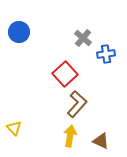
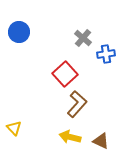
yellow arrow: moved 1 px down; rotated 85 degrees counterclockwise
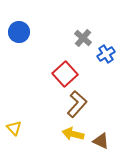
blue cross: rotated 24 degrees counterclockwise
yellow arrow: moved 3 px right, 3 px up
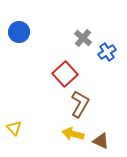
blue cross: moved 1 px right, 2 px up
brown L-shape: moved 3 px right; rotated 12 degrees counterclockwise
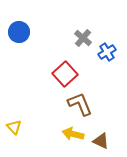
brown L-shape: rotated 52 degrees counterclockwise
yellow triangle: moved 1 px up
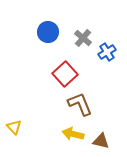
blue circle: moved 29 px right
brown triangle: rotated 12 degrees counterclockwise
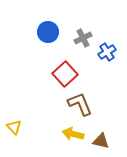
gray cross: rotated 24 degrees clockwise
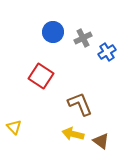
blue circle: moved 5 px right
red square: moved 24 px left, 2 px down; rotated 15 degrees counterclockwise
brown triangle: rotated 24 degrees clockwise
